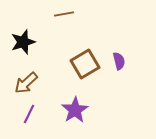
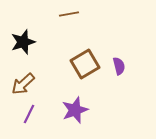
brown line: moved 5 px right
purple semicircle: moved 5 px down
brown arrow: moved 3 px left, 1 px down
purple star: rotated 12 degrees clockwise
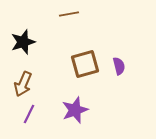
brown square: rotated 16 degrees clockwise
brown arrow: rotated 25 degrees counterclockwise
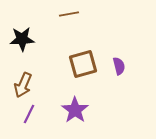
black star: moved 1 px left, 3 px up; rotated 15 degrees clockwise
brown square: moved 2 px left
brown arrow: moved 1 px down
purple star: rotated 16 degrees counterclockwise
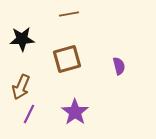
brown square: moved 16 px left, 5 px up
brown arrow: moved 2 px left, 2 px down
purple star: moved 2 px down
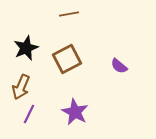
black star: moved 4 px right, 9 px down; rotated 20 degrees counterclockwise
brown square: rotated 12 degrees counterclockwise
purple semicircle: rotated 144 degrees clockwise
purple star: rotated 8 degrees counterclockwise
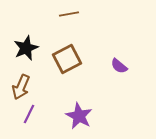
purple star: moved 4 px right, 4 px down
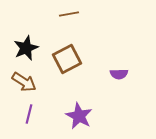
purple semicircle: moved 8 px down; rotated 42 degrees counterclockwise
brown arrow: moved 3 px right, 5 px up; rotated 80 degrees counterclockwise
purple line: rotated 12 degrees counterclockwise
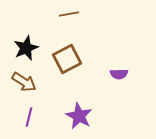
purple line: moved 3 px down
